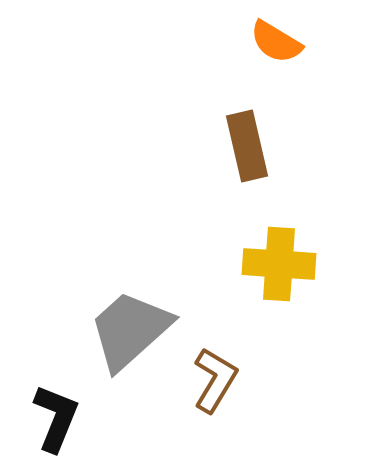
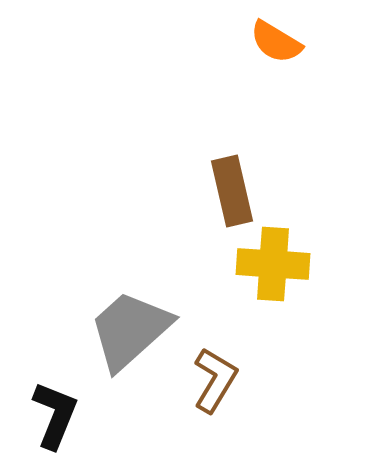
brown rectangle: moved 15 px left, 45 px down
yellow cross: moved 6 px left
black L-shape: moved 1 px left, 3 px up
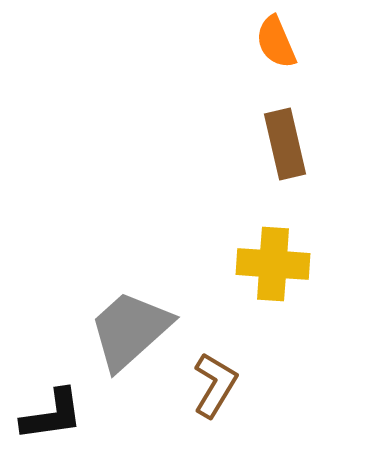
orange semicircle: rotated 36 degrees clockwise
brown rectangle: moved 53 px right, 47 px up
brown L-shape: moved 5 px down
black L-shape: moved 3 px left; rotated 60 degrees clockwise
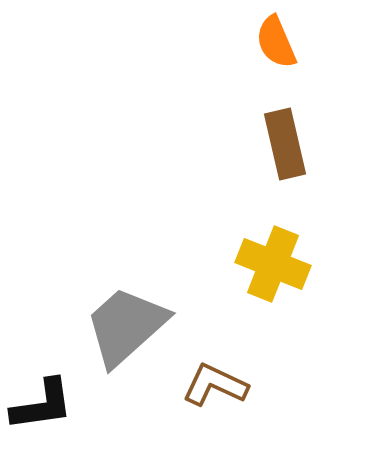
yellow cross: rotated 18 degrees clockwise
gray trapezoid: moved 4 px left, 4 px up
brown L-shape: rotated 96 degrees counterclockwise
black L-shape: moved 10 px left, 10 px up
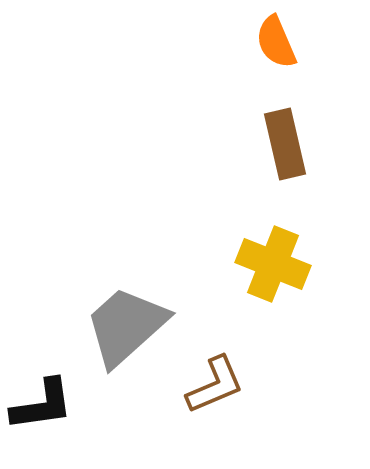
brown L-shape: rotated 132 degrees clockwise
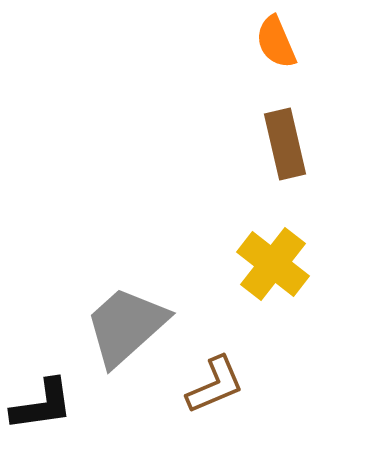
yellow cross: rotated 16 degrees clockwise
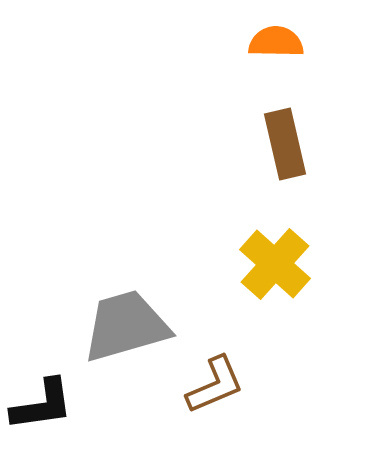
orange semicircle: rotated 114 degrees clockwise
yellow cross: moved 2 px right; rotated 4 degrees clockwise
gray trapezoid: rotated 26 degrees clockwise
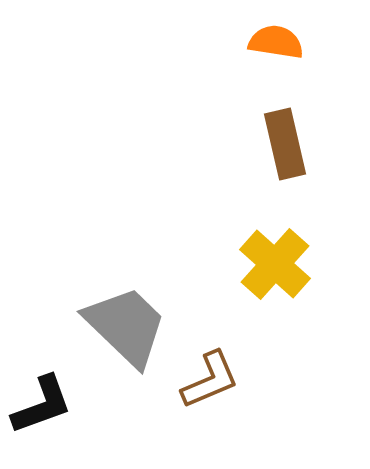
orange semicircle: rotated 8 degrees clockwise
gray trapezoid: rotated 60 degrees clockwise
brown L-shape: moved 5 px left, 5 px up
black L-shape: rotated 12 degrees counterclockwise
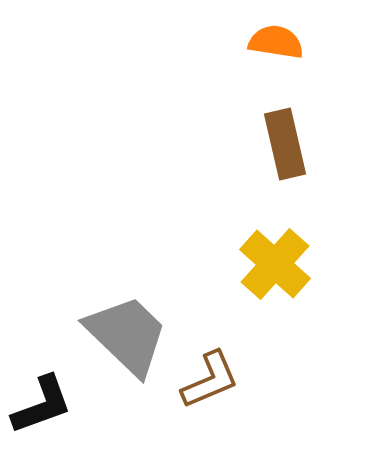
gray trapezoid: moved 1 px right, 9 px down
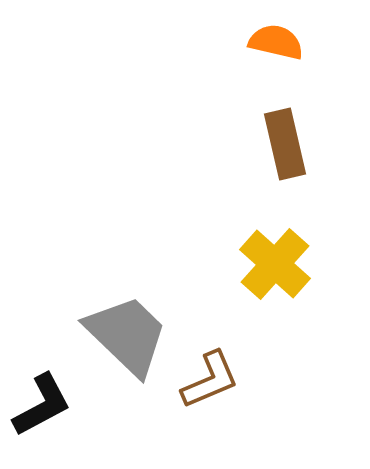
orange semicircle: rotated 4 degrees clockwise
black L-shape: rotated 8 degrees counterclockwise
